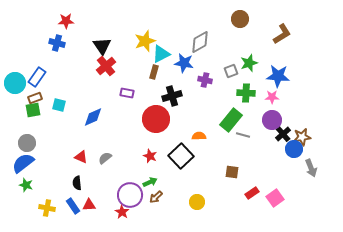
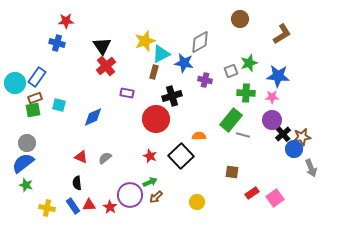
red star at (122, 212): moved 12 px left, 5 px up
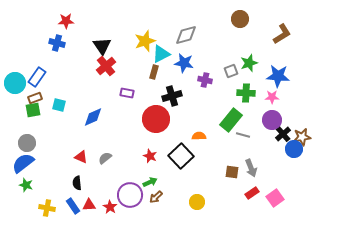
gray diamond at (200, 42): moved 14 px left, 7 px up; rotated 15 degrees clockwise
gray arrow at (311, 168): moved 60 px left
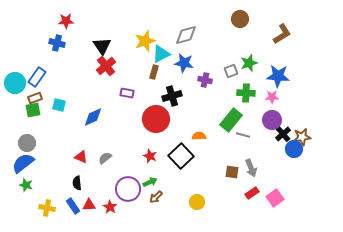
purple circle at (130, 195): moved 2 px left, 6 px up
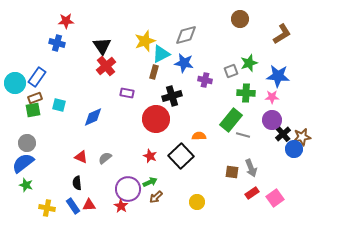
red star at (110, 207): moved 11 px right, 1 px up
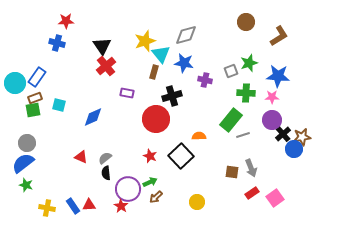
brown circle at (240, 19): moved 6 px right, 3 px down
brown L-shape at (282, 34): moved 3 px left, 2 px down
cyan triangle at (161, 54): rotated 42 degrees counterclockwise
gray line at (243, 135): rotated 32 degrees counterclockwise
black semicircle at (77, 183): moved 29 px right, 10 px up
